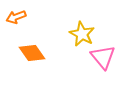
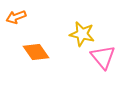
yellow star: rotated 15 degrees counterclockwise
orange diamond: moved 4 px right, 1 px up
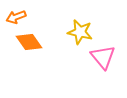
yellow star: moved 2 px left, 2 px up
orange diamond: moved 7 px left, 10 px up
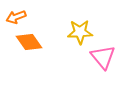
yellow star: rotated 15 degrees counterclockwise
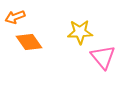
orange arrow: moved 1 px left
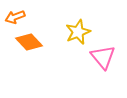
yellow star: moved 2 px left; rotated 20 degrees counterclockwise
orange diamond: rotated 8 degrees counterclockwise
